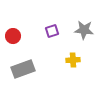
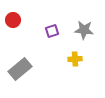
red circle: moved 16 px up
yellow cross: moved 2 px right, 1 px up
gray rectangle: moved 3 px left; rotated 20 degrees counterclockwise
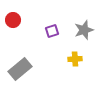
gray star: rotated 24 degrees counterclockwise
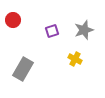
yellow cross: rotated 32 degrees clockwise
gray rectangle: moved 3 px right; rotated 20 degrees counterclockwise
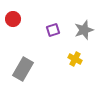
red circle: moved 1 px up
purple square: moved 1 px right, 1 px up
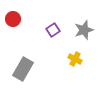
purple square: rotated 16 degrees counterclockwise
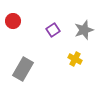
red circle: moved 2 px down
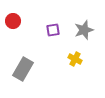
purple square: rotated 24 degrees clockwise
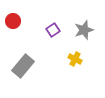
purple square: rotated 24 degrees counterclockwise
gray rectangle: moved 3 px up; rotated 10 degrees clockwise
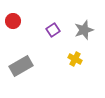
gray rectangle: moved 2 px left; rotated 20 degrees clockwise
